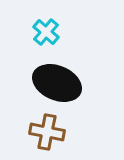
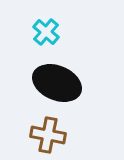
brown cross: moved 1 px right, 3 px down
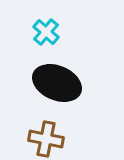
brown cross: moved 2 px left, 4 px down
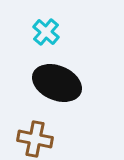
brown cross: moved 11 px left
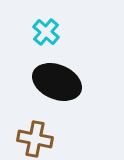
black ellipse: moved 1 px up
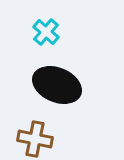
black ellipse: moved 3 px down
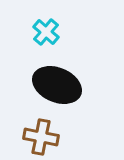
brown cross: moved 6 px right, 2 px up
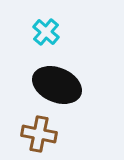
brown cross: moved 2 px left, 3 px up
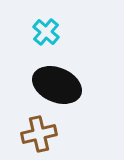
brown cross: rotated 24 degrees counterclockwise
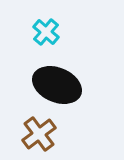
brown cross: rotated 24 degrees counterclockwise
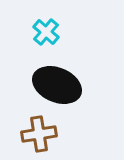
brown cross: rotated 28 degrees clockwise
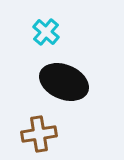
black ellipse: moved 7 px right, 3 px up
